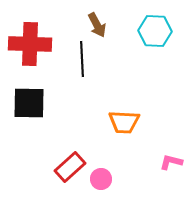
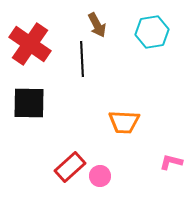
cyan hexagon: moved 3 px left, 1 px down; rotated 12 degrees counterclockwise
red cross: rotated 33 degrees clockwise
pink circle: moved 1 px left, 3 px up
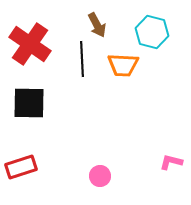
cyan hexagon: rotated 24 degrees clockwise
orange trapezoid: moved 1 px left, 57 px up
red rectangle: moved 49 px left; rotated 24 degrees clockwise
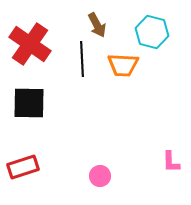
pink L-shape: rotated 105 degrees counterclockwise
red rectangle: moved 2 px right
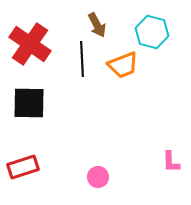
orange trapezoid: rotated 24 degrees counterclockwise
pink circle: moved 2 px left, 1 px down
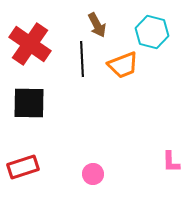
pink circle: moved 5 px left, 3 px up
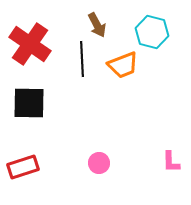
pink circle: moved 6 px right, 11 px up
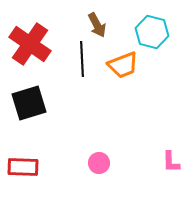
black square: rotated 18 degrees counterclockwise
red rectangle: rotated 20 degrees clockwise
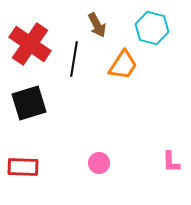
cyan hexagon: moved 4 px up
black line: moved 8 px left; rotated 12 degrees clockwise
orange trapezoid: rotated 36 degrees counterclockwise
